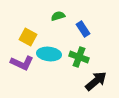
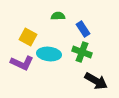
green semicircle: rotated 16 degrees clockwise
green cross: moved 3 px right, 5 px up
black arrow: rotated 70 degrees clockwise
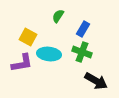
green semicircle: rotated 56 degrees counterclockwise
blue rectangle: rotated 63 degrees clockwise
purple L-shape: rotated 35 degrees counterclockwise
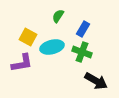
cyan ellipse: moved 3 px right, 7 px up; rotated 20 degrees counterclockwise
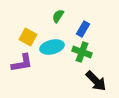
black arrow: rotated 15 degrees clockwise
